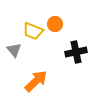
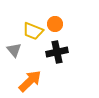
black cross: moved 19 px left
orange arrow: moved 6 px left
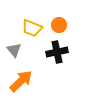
orange circle: moved 4 px right, 1 px down
yellow trapezoid: moved 1 px left, 3 px up
orange arrow: moved 9 px left
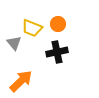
orange circle: moved 1 px left, 1 px up
gray triangle: moved 7 px up
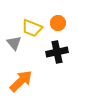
orange circle: moved 1 px up
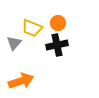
gray triangle: rotated 21 degrees clockwise
black cross: moved 7 px up
orange arrow: rotated 25 degrees clockwise
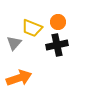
orange circle: moved 1 px up
orange arrow: moved 2 px left, 3 px up
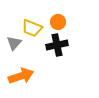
orange arrow: moved 2 px right, 2 px up
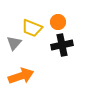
black cross: moved 5 px right
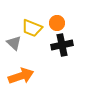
orange circle: moved 1 px left, 1 px down
gray triangle: rotated 28 degrees counterclockwise
